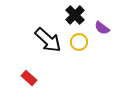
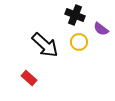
black cross: rotated 24 degrees counterclockwise
purple semicircle: moved 1 px left, 1 px down
black arrow: moved 3 px left, 5 px down
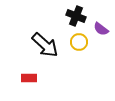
black cross: moved 1 px right, 1 px down
red rectangle: rotated 42 degrees counterclockwise
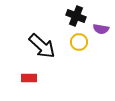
purple semicircle: rotated 28 degrees counterclockwise
black arrow: moved 3 px left, 1 px down
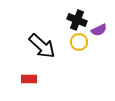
black cross: moved 1 px right, 4 px down
purple semicircle: moved 2 px left, 1 px down; rotated 35 degrees counterclockwise
red rectangle: moved 1 px down
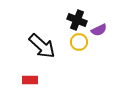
red rectangle: moved 1 px right, 1 px down
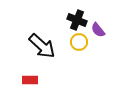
purple semicircle: moved 1 px left; rotated 77 degrees clockwise
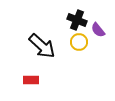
red rectangle: moved 1 px right
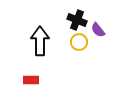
black arrow: moved 2 px left, 5 px up; rotated 132 degrees counterclockwise
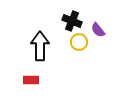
black cross: moved 5 px left, 1 px down
black arrow: moved 5 px down
